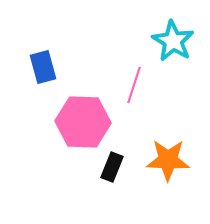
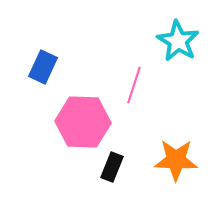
cyan star: moved 5 px right
blue rectangle: rotated 40 degrees clockwise
orange star: moved 8 px right
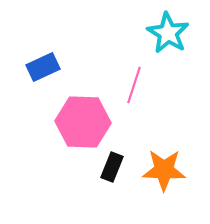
cyan star: moved 10 px left, 8 px up
blue rectangle: rotated 40 degrees clockwise
orange star: moved 12 px left, 10 px down
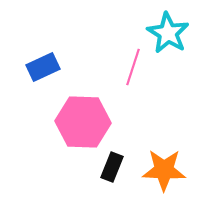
pink line: moved 1 px left, 18 px up
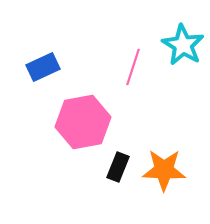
cyan star: moved 15 px right, 12 px down
pink hexagon: rotated 12 degrees counterclockwise
black rectangle: moved 6 px right
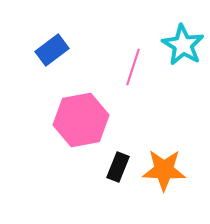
blue rectangle: moved 9 px right, 17 px up; rotated 12 degrees counterclockwise
pink hexagon: moved 2 px left, 2 px up
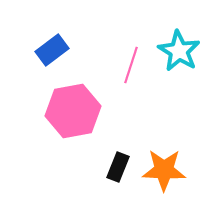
cyan star: moved 4 px left, 6 px down
pink line: moved 2 px left, 2 px up
pink hexagon: moved 8 px left, 9 px up
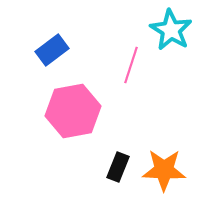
cyan star: moved 8 px left, 21 px up
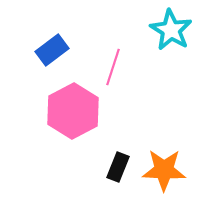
pink line: moved 18 px left, 2 px down
pink hexagon: rotated 18 degrees counterclockwise
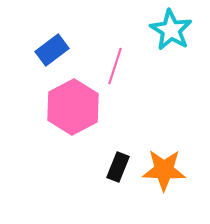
pink line: moved 2 px right, 1 px up
pink hexagon: moved 4 px up
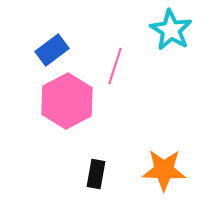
pink hexagon: moved 6 px left, 6 px up
black rectangle: moved 22 px left, 7 px down; rotated 12 degrees counterclockwise
